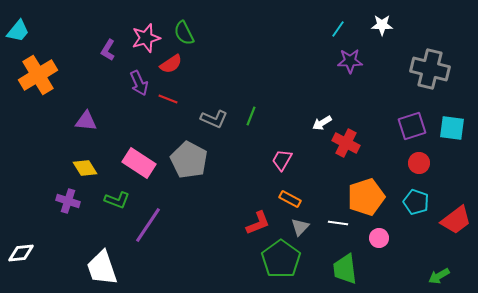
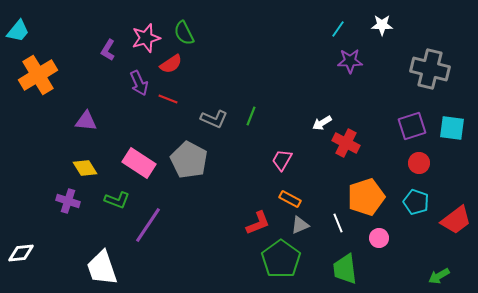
white line: rotated 60 degrees clockwise
gray triangle: moved 2 px up; rotated 24 degrees clockwise
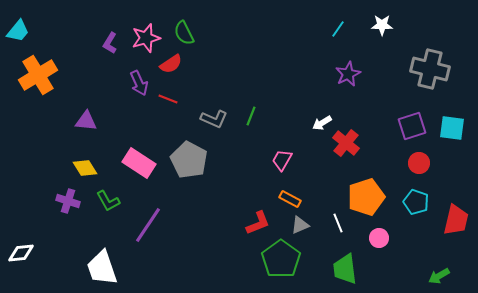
purple L-shape: moved 2 px right, 7 px up
purple star: moved 2 px left, 13 px down; rotated 25 degrees counterclockwise
red cross: rotated 12 degrees clockwise
green L-shape: moved 9 px left, 1 px down; rotated 40 degrees clockwise
red trapezoid: rotated 40 degrees counterclockwise
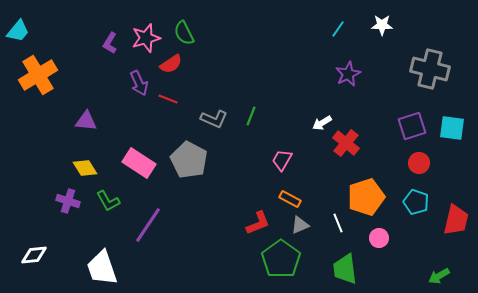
white diamond: moved 13 px right, 2 px down
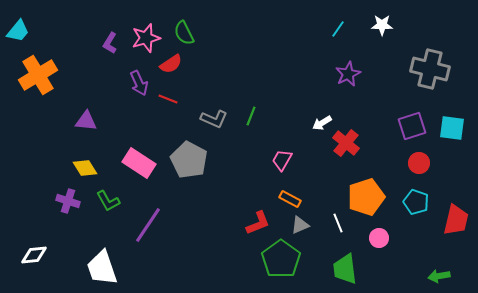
green arrow: rotated 20 degrees clockwise
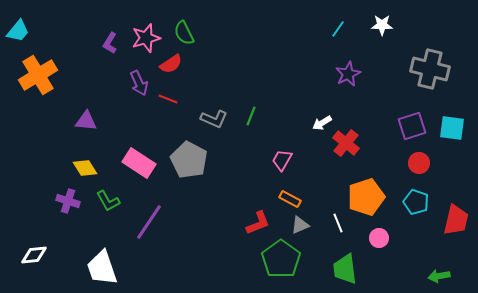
purple line: moved 1 px right, 3 px up
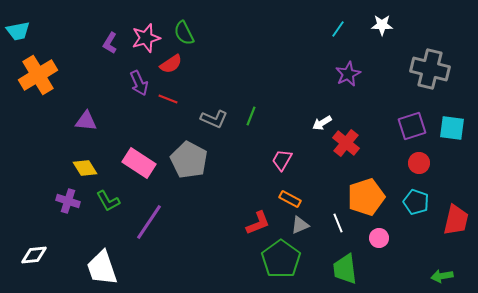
cyan trapezoid: rotated 40 degrees clockwise
green arrow: moved 3 px right
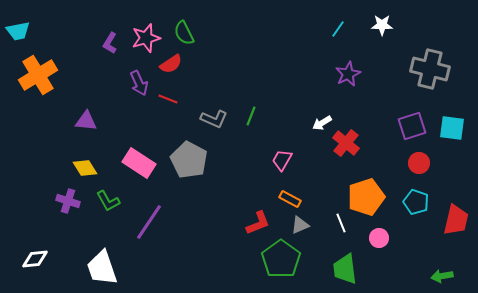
white line: moved 3 px right
white diamond: moved 1 px right, 4 px down
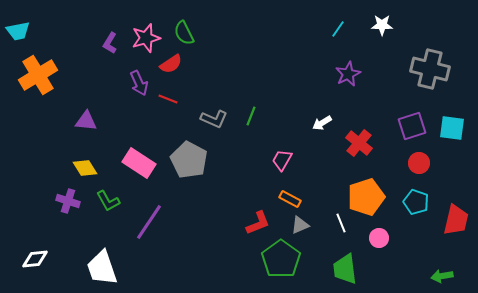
red cross: moved 13 px right
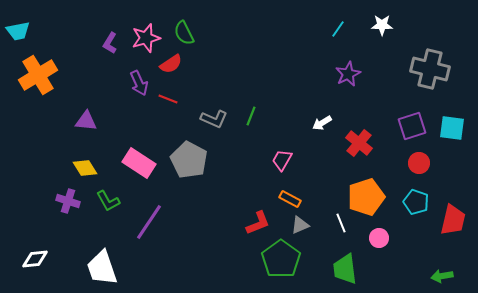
red trapezoid: moved 3 px left
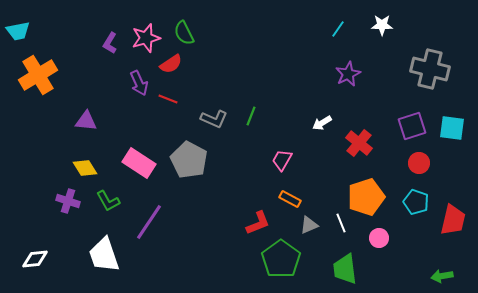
gray triangle: moved 9 px right
white trapezoid: moved 2 px right, 13 px up
